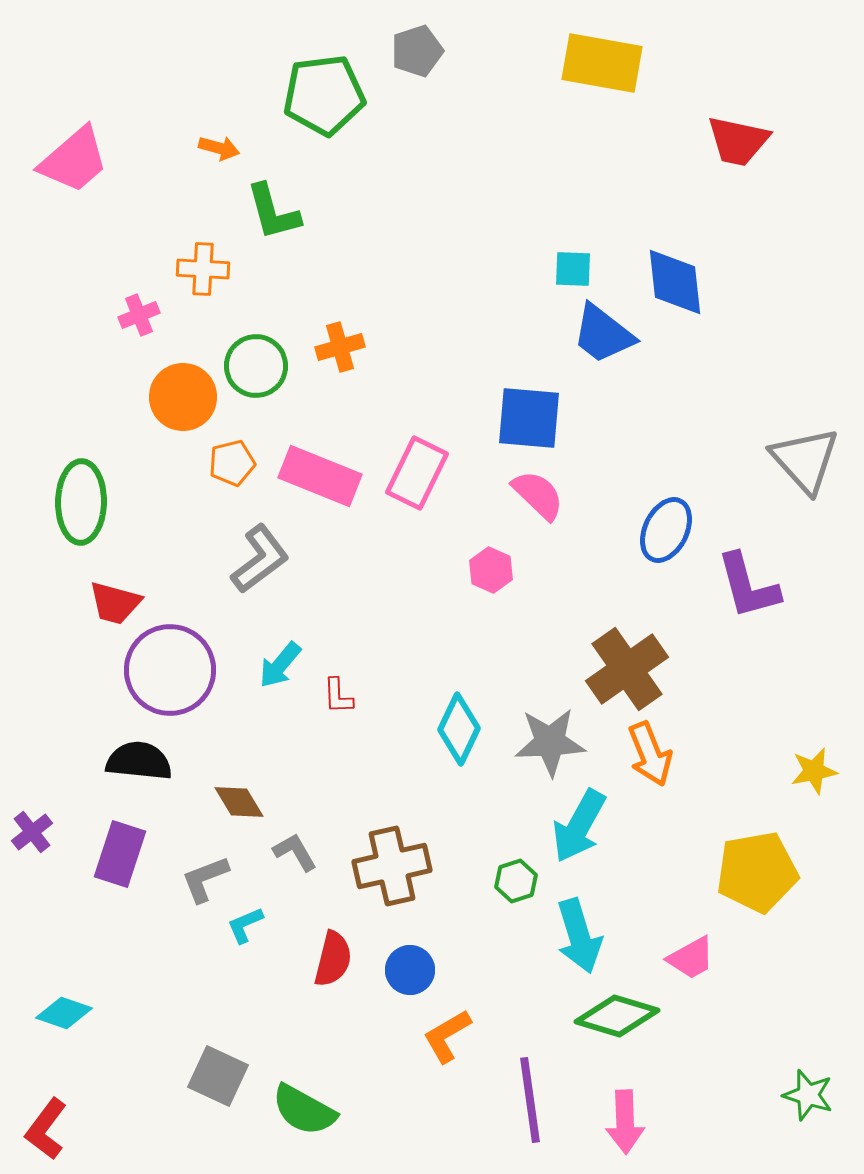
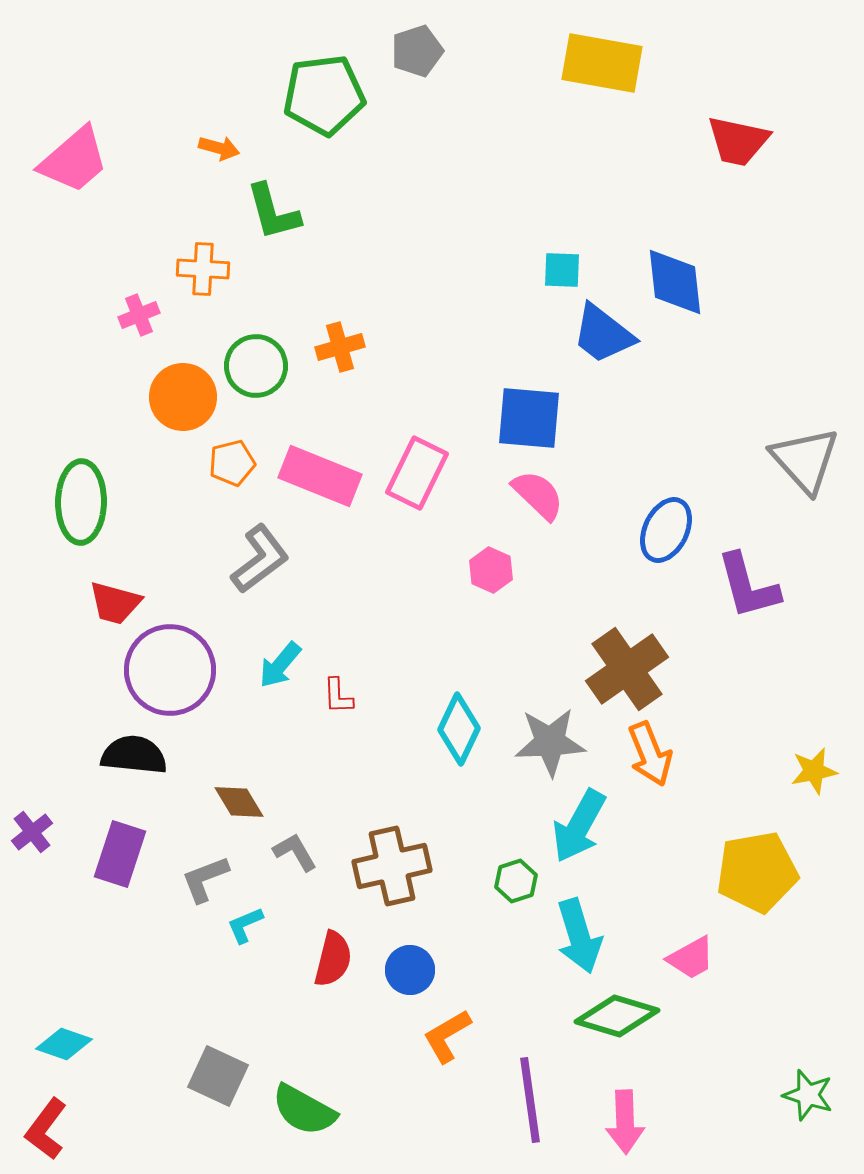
cyan square at (573, 269): moved 11 px left, 1 px down
black semicircle at (139, 761): moved 5 px left, 6 px up
cyan diamond at (64, 1013): moved 31 px down
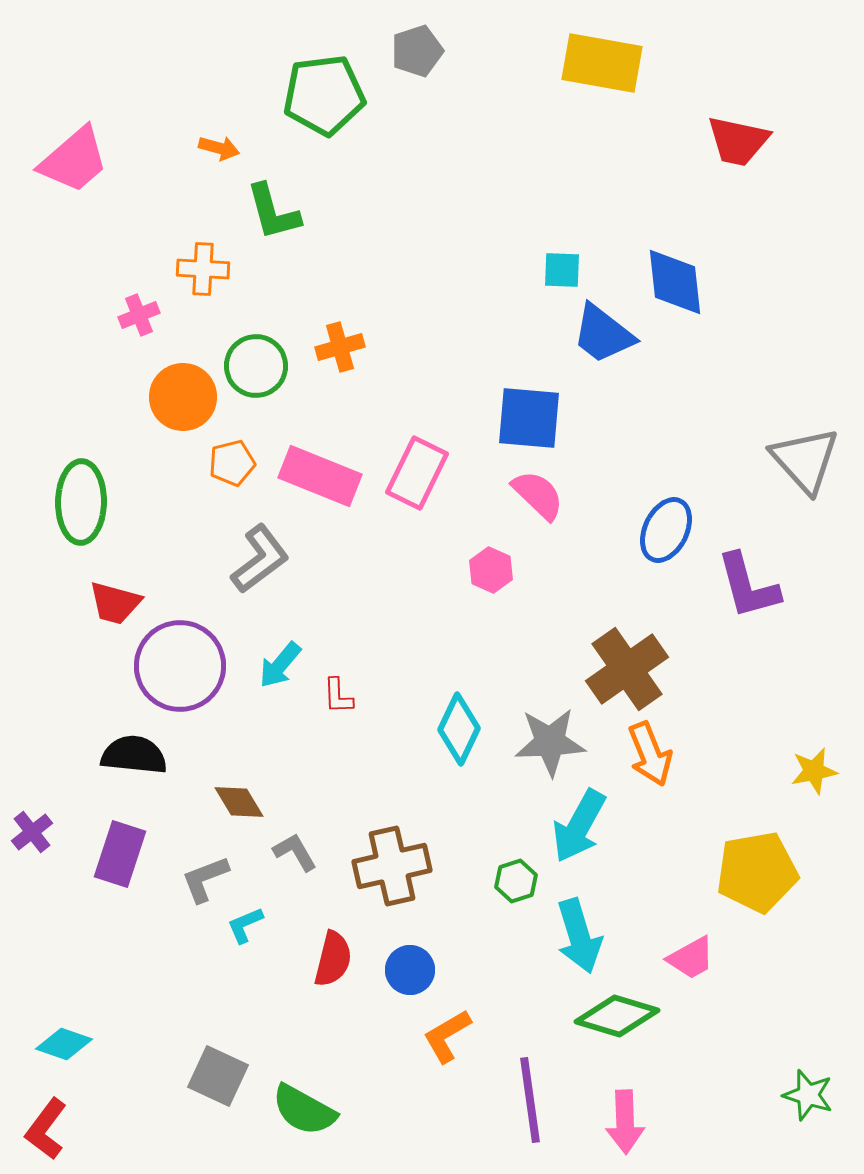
purple circle at (170, 670): moved 10 px right, 4 px up
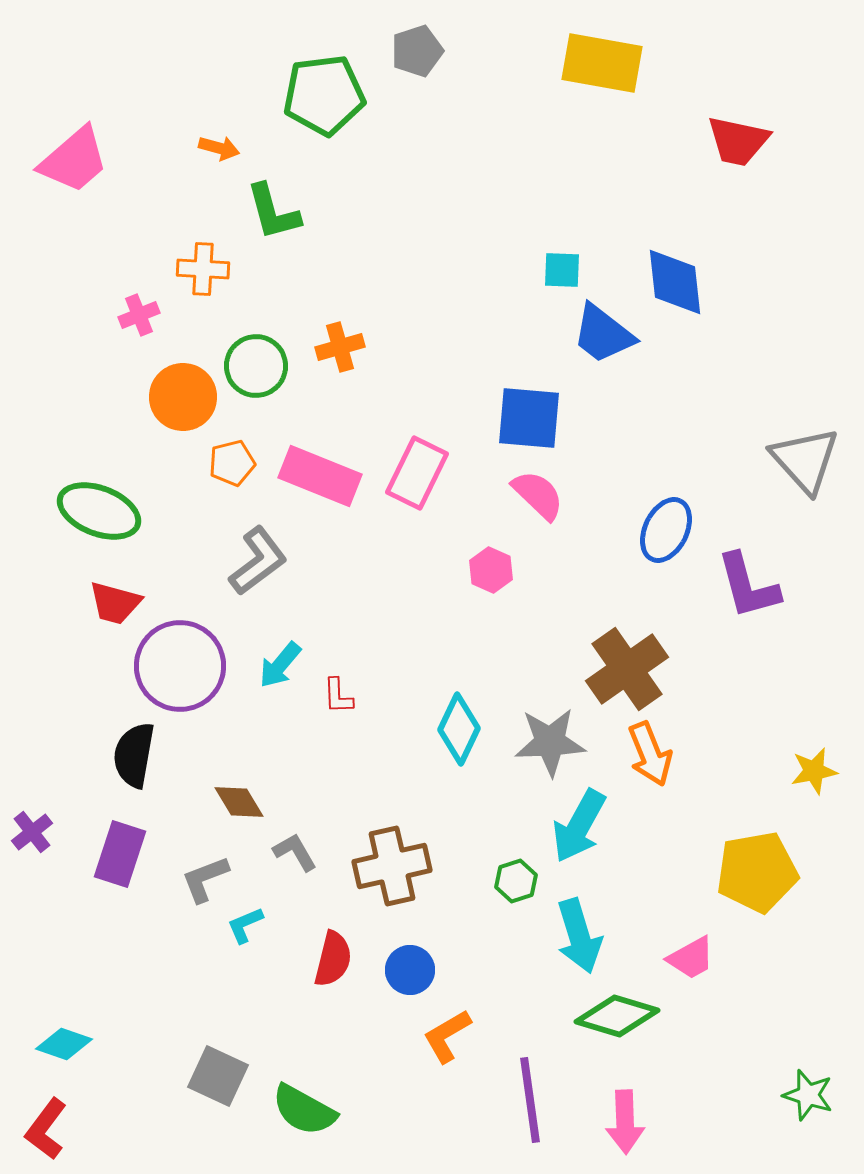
green ellipse at (81, 502): moved 18 px right, 9 px down; rotated 70 degrees counterclockwise
gray L-shape at (260, 559): moved 2 px left, 2 px down
black semicircle at (134, 755): rotated 86 degrees counterclockwise
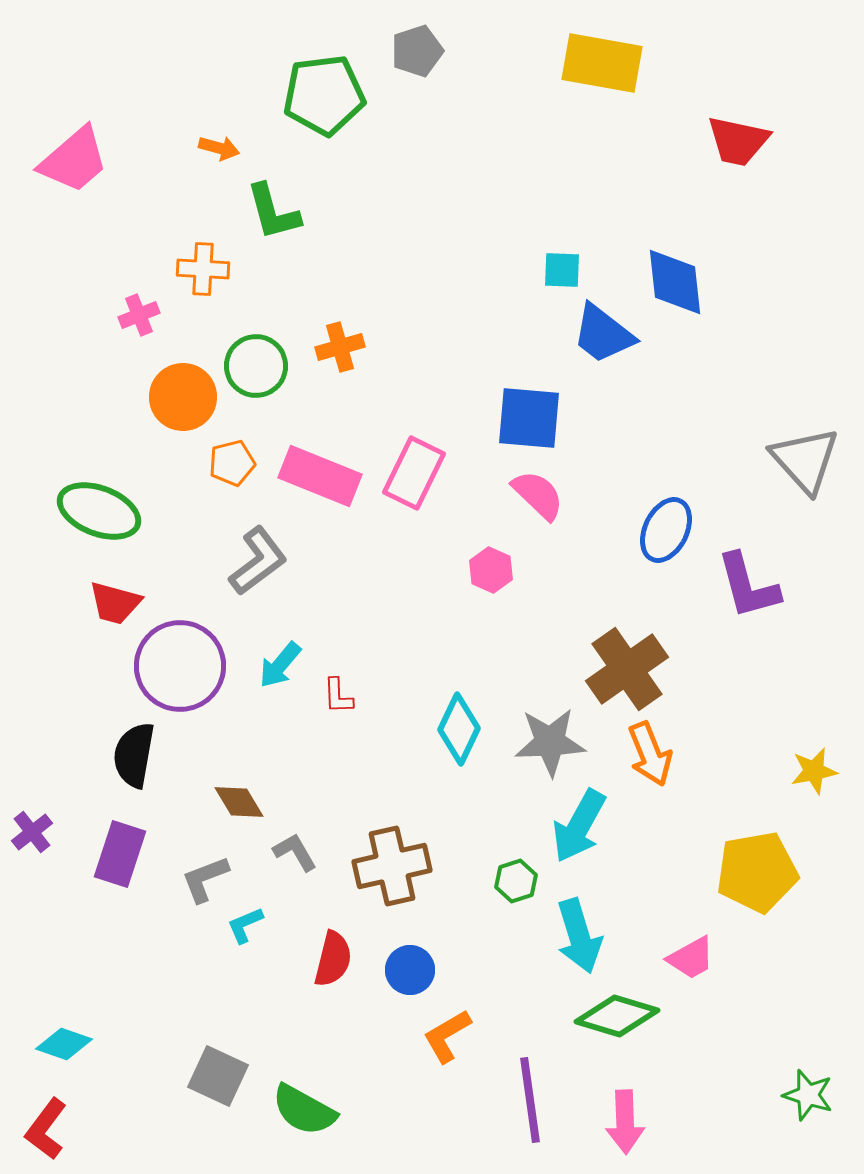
pink rectangle at (417, 473): moved 3 px left
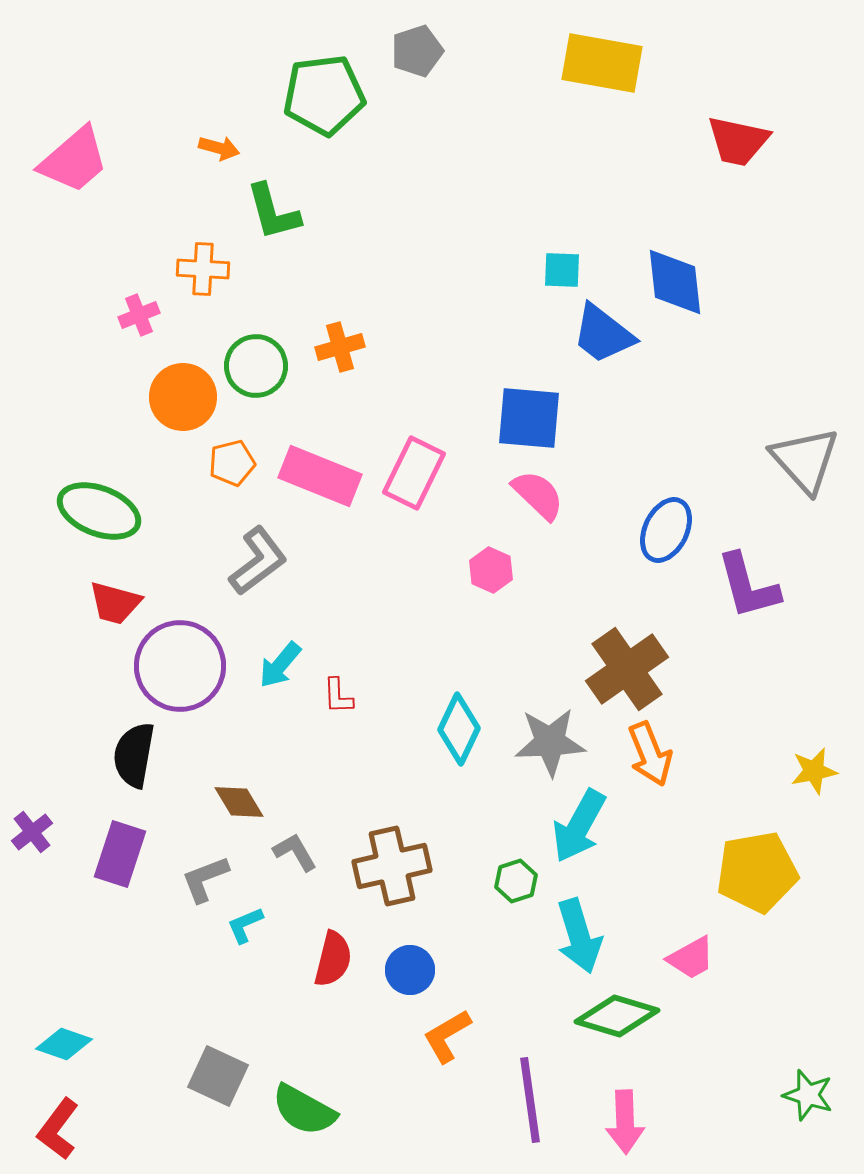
red L-shape at (46, 1129): moved 12 px right
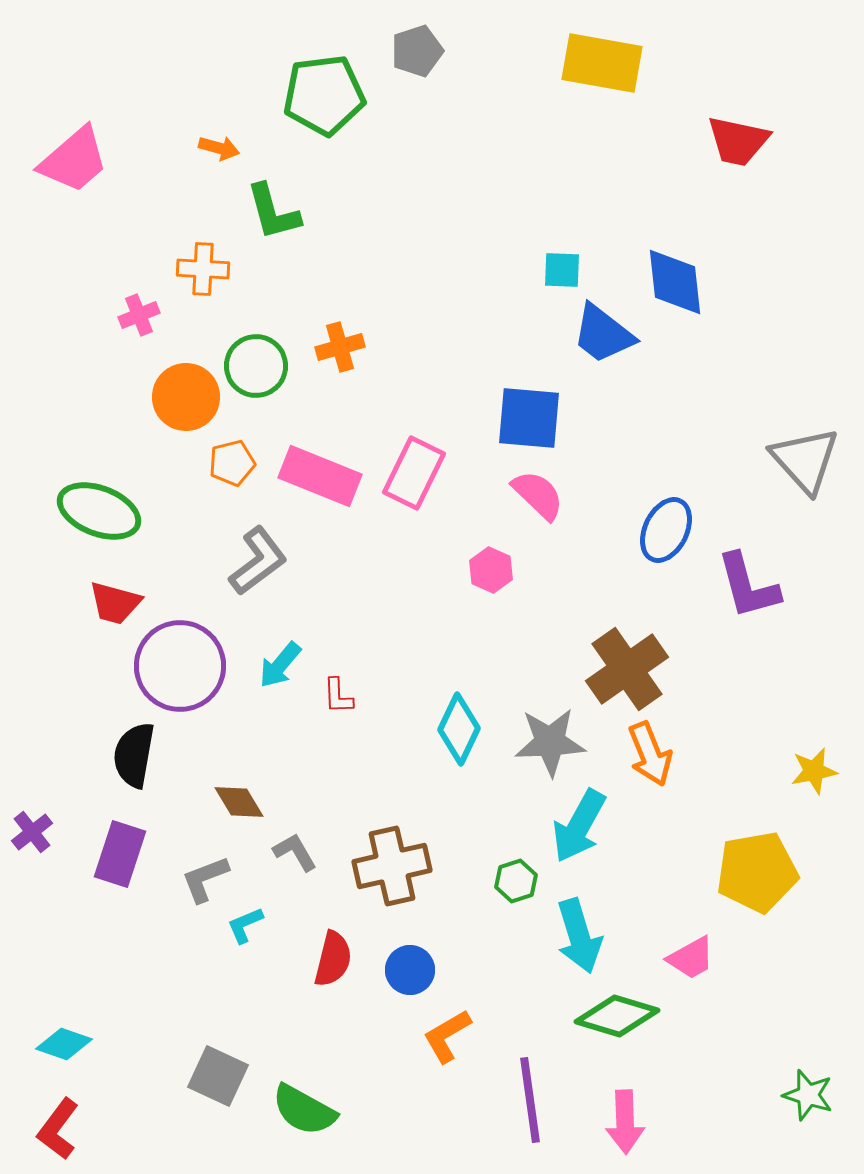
orange circle at (183, 397): moved 3 px right
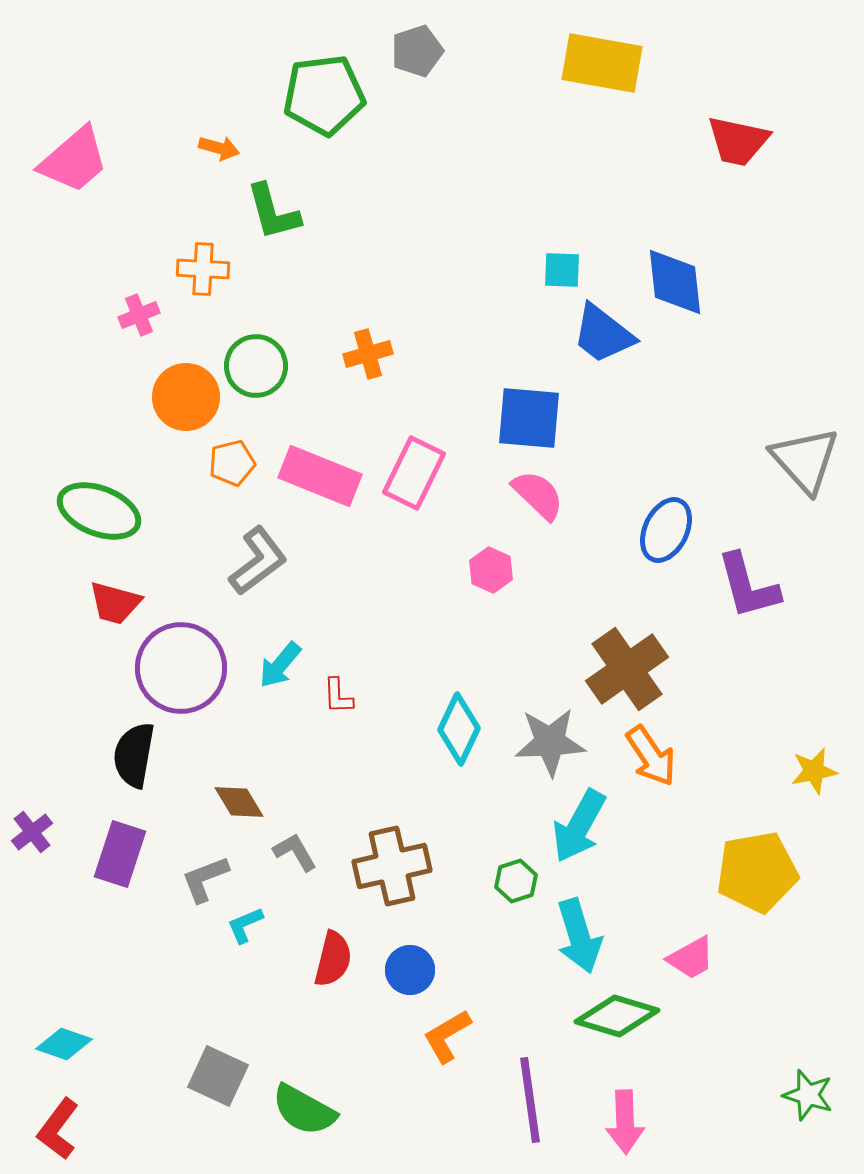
orange cross at (340, 347): moved 28 px right, 7 px down
purple circle at (180, 666): moved 1 px right, 2 px down
orange arrow at (650, 754): moved 1 px right, 2 px down; rotated 12 degrees counterclockwise
